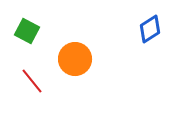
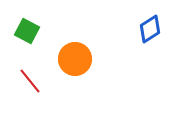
red line: moved 2 px left
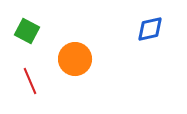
blue diamond: rotated 20 degrees clockwise
red line: rotated 16 degrees clockwise
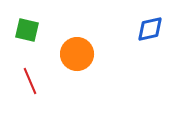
green square: moved 1 px up; rotated 15 degrees counterclockwise
orange circle: moved 2 px right, 5 px up
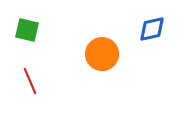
blue diamond: moved 2 px right
orange circle: moved 25 px right
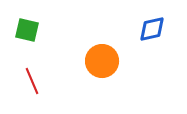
orange circle: moved 7 px down
red line: moved 2 px right
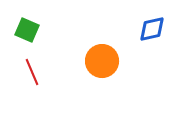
green square: rotated 10 degrees clockwise
red line: moved 9 px up
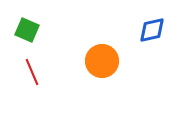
blue diamond: moved 1 px down
